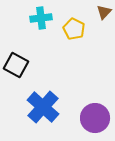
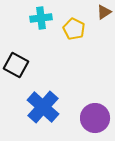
brown triangle: rotated 14 degrees clockwise
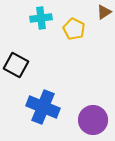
blue cross: rotated 20 degrees counterclockwise
purple circle: moved 2 px left, 2 px down
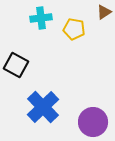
yellow pentagon: rotated 15 degrees counterclockwise
blue cross: rotated 24 degrees clockwise
purple circle: moved 2 px down
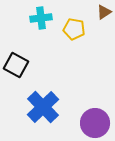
purple circle: moved 2 px right, 1 px down
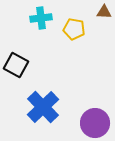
brown triangle: rotated 35 degrees clockwise
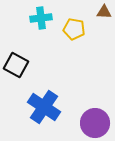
blue cross: moved 1 px right; rotated 12 degrees counterclockwise
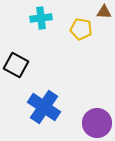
yellow pentagon: moved 7 px right
purple circle: moved 2 px right
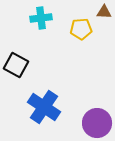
yellow pentagon: rotated 15 degrees counterclockwise
